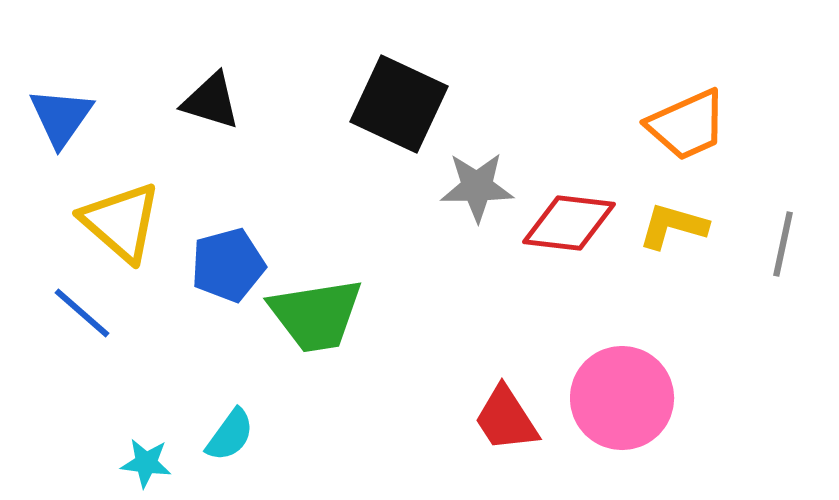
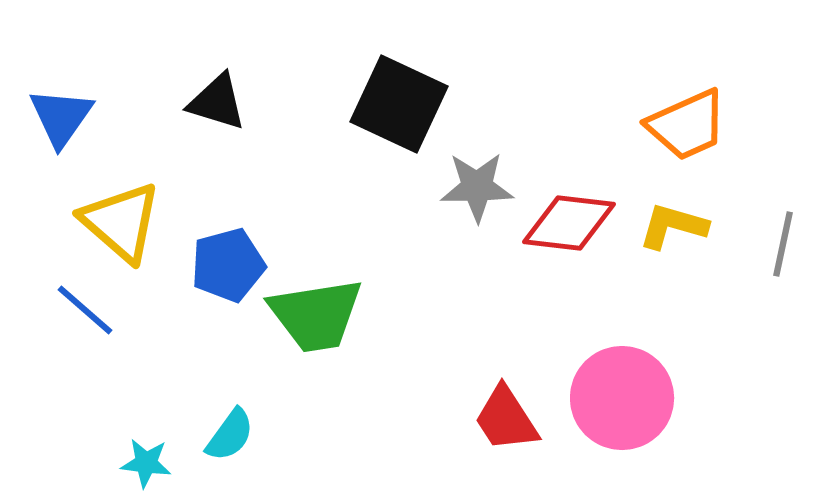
black triangle: moved 6 px right, 1 px down
blue line: moved 3 px right, 3 px up
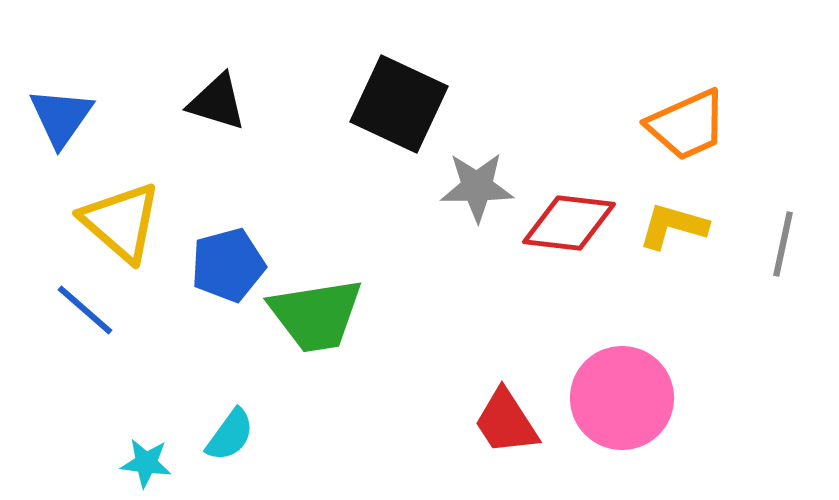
red trapezoid: moved 3 px down
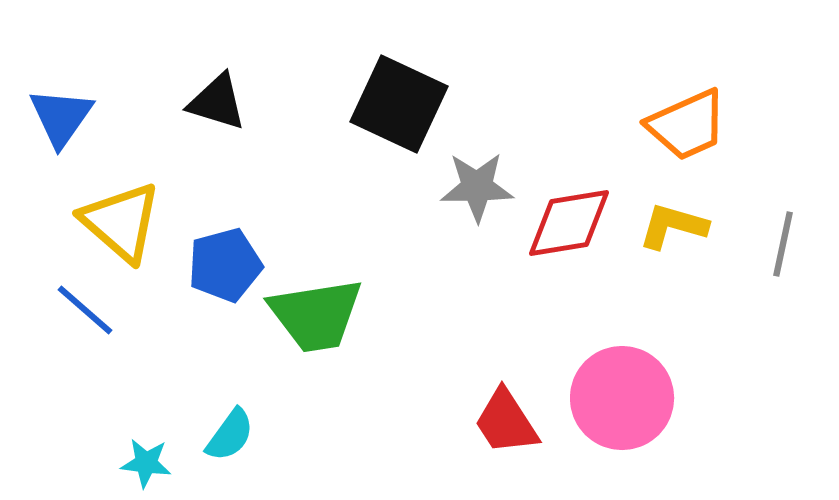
red diamond: rotated 16 degrees counterclockwise
blue pentagon: moved 3 px left
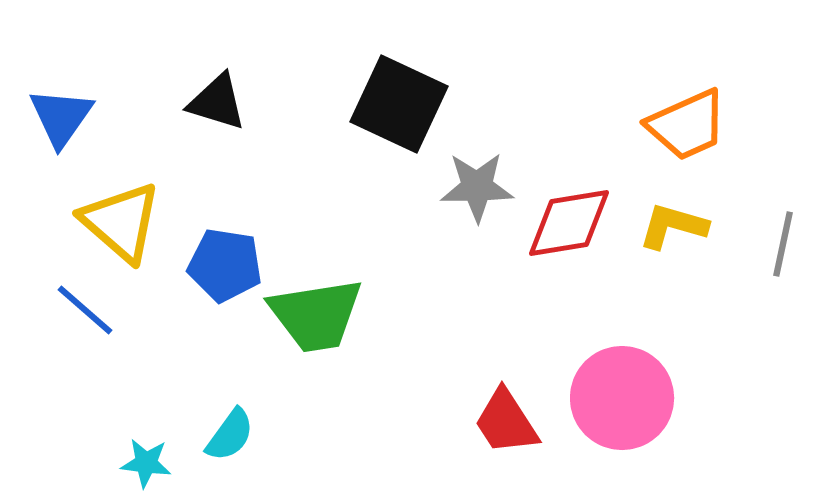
blue pentagon: rotated 24 degrees clockwise
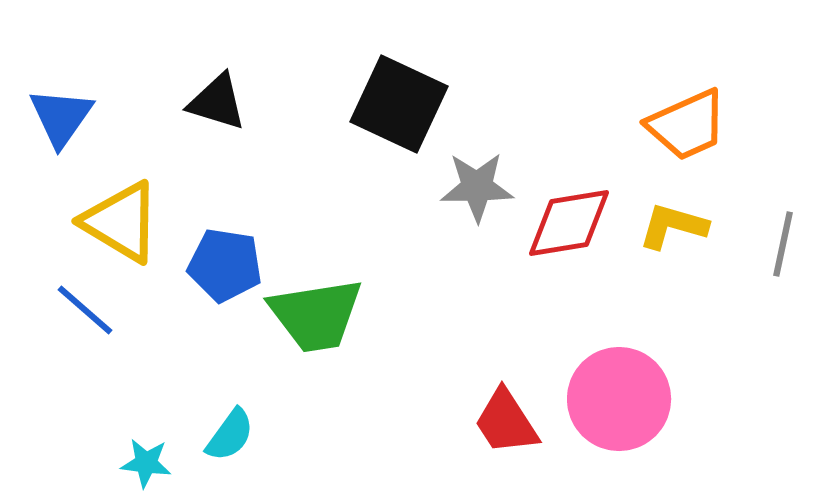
yellow triangle: rotated 10 degrees counterclockwise
pink circle: moved 3 px left, 1 px down
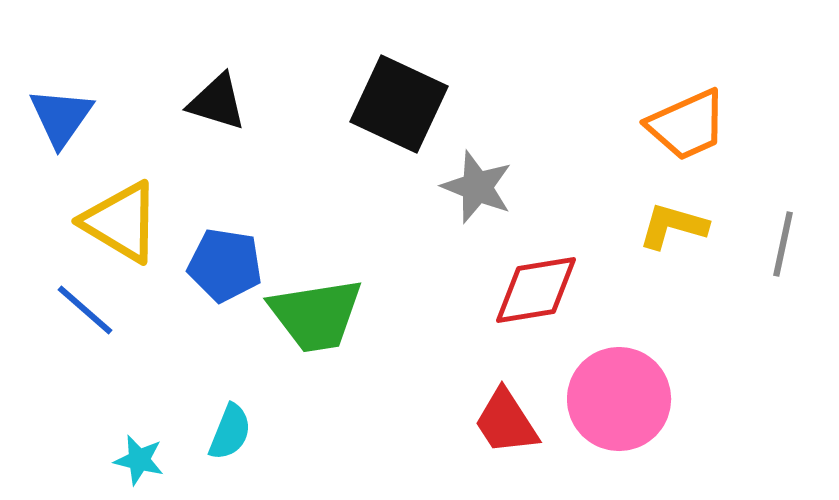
gray star: rotated 22 degrees clockwise
red diamond: moved 33 px left, 67 px down
cyan semicircle: moved 3 px up; rotated 14 degrees counterclockwise
cyan star: moved 7 px left, 3 px up; rotated 6 degrees clockwise
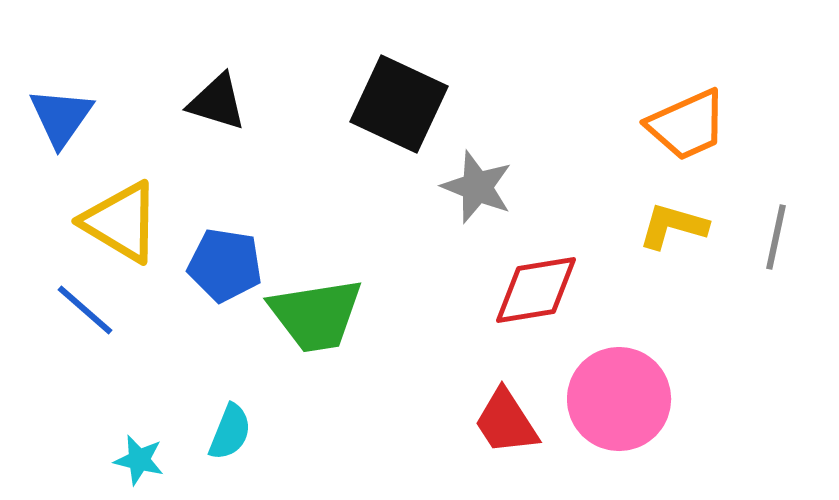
gray line: moved 7 px left, 7 px up
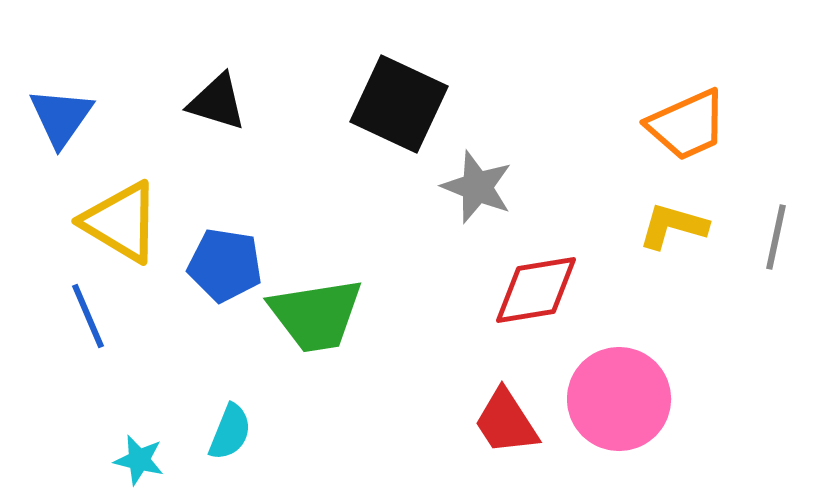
blue line: moved 3 px right, 6 px down; rotated 26 degrees clockwise
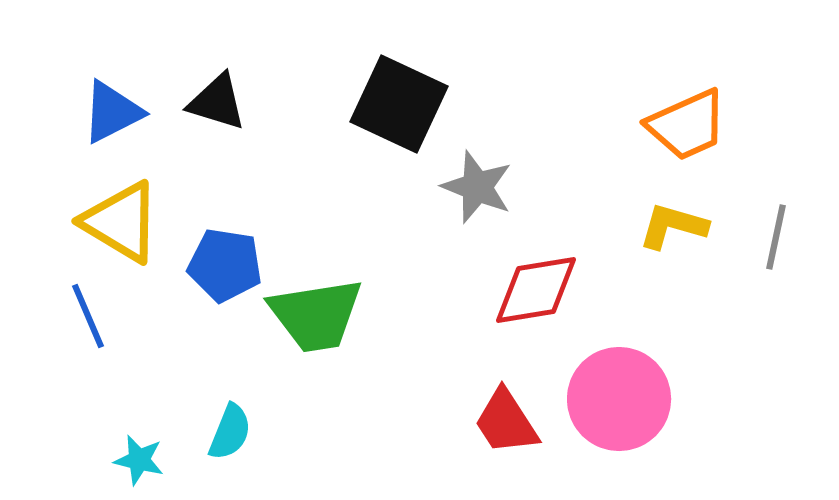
blue triangle: moved 51 px right, 5 px up; rotated 28 degrees clockwise
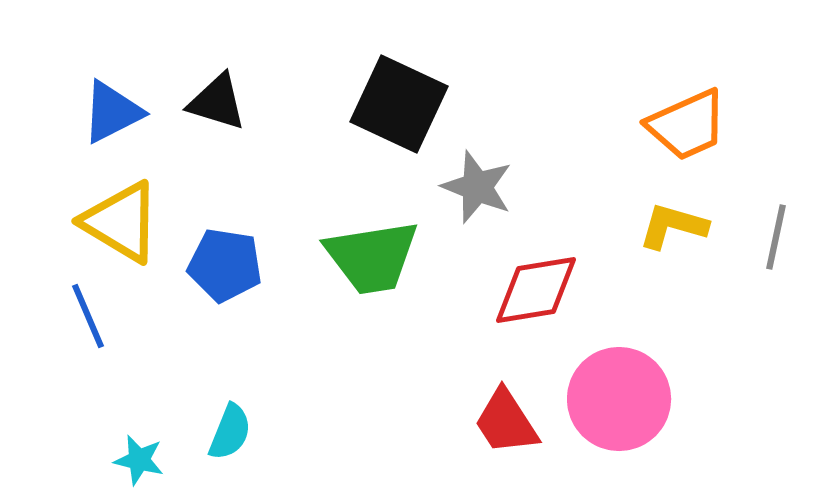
green trapezoid: moved 56 px right, 58 px up
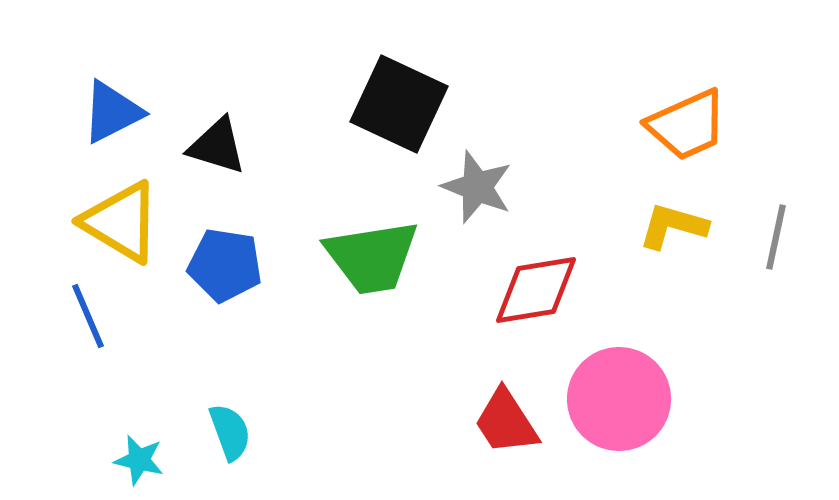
black triangle: moved 44 px down
cyan semicircle: rotated 42 degrees counterclockwise
